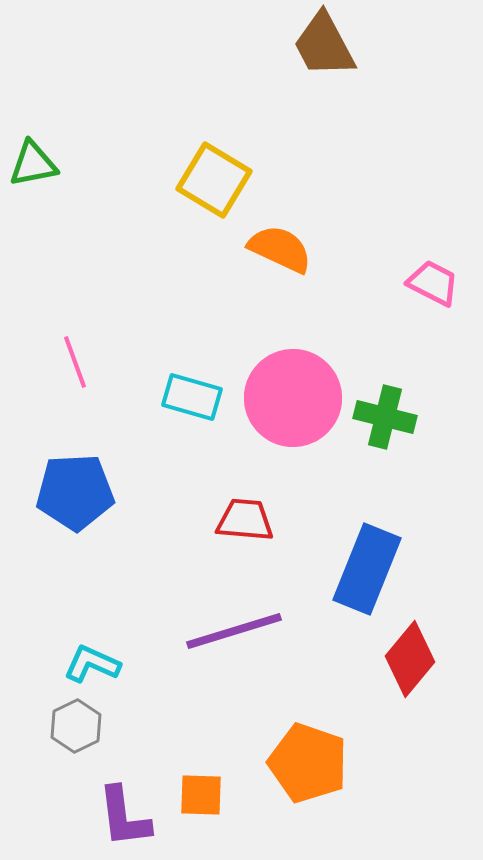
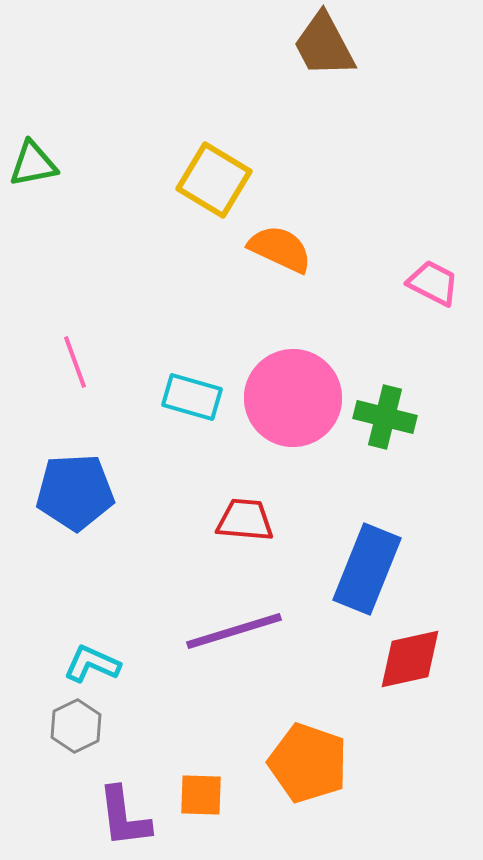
red diamond: rotated 38 degrees clockwise
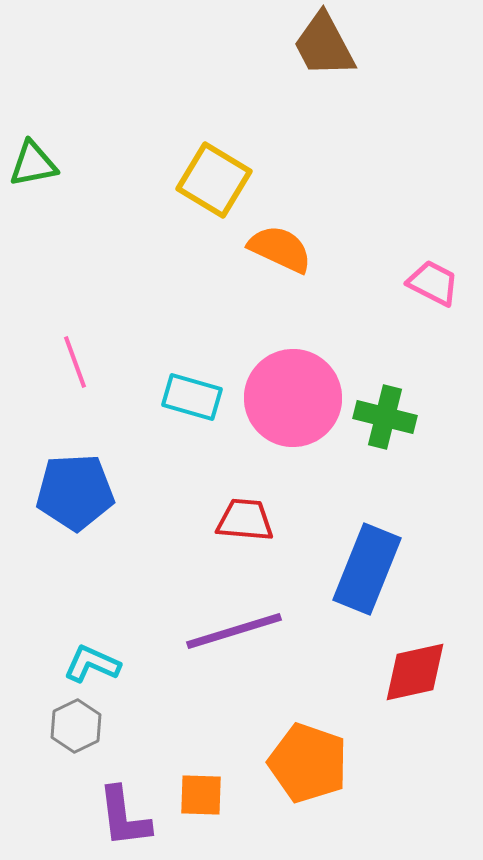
red diamond: moved 5 px right, 13 px down
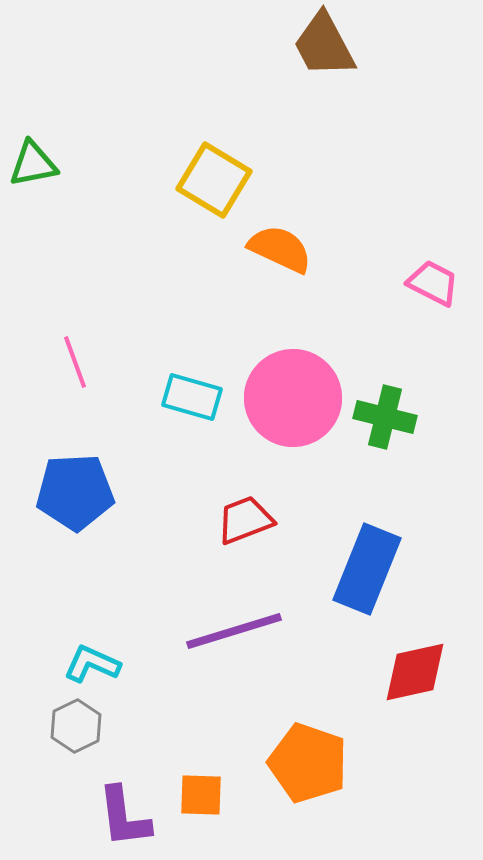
red trapezoid: rotated 26 degrees counterclockwise
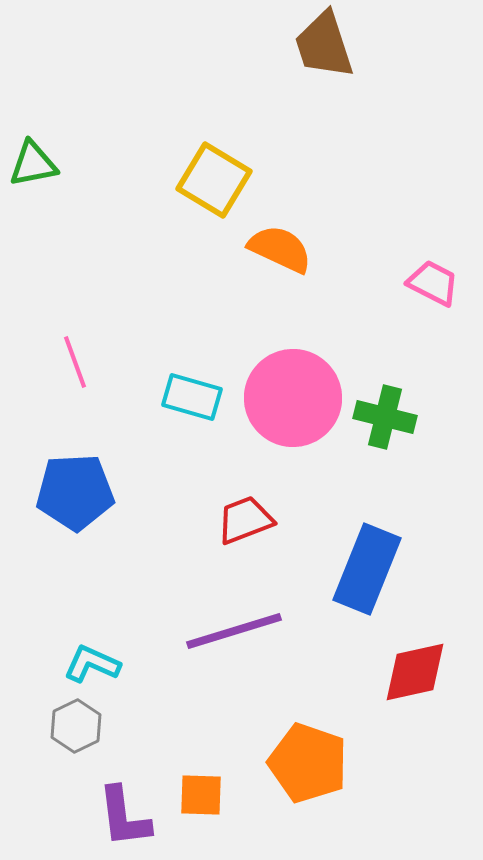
brown trapezoid: rotated 10 degrees clockwise
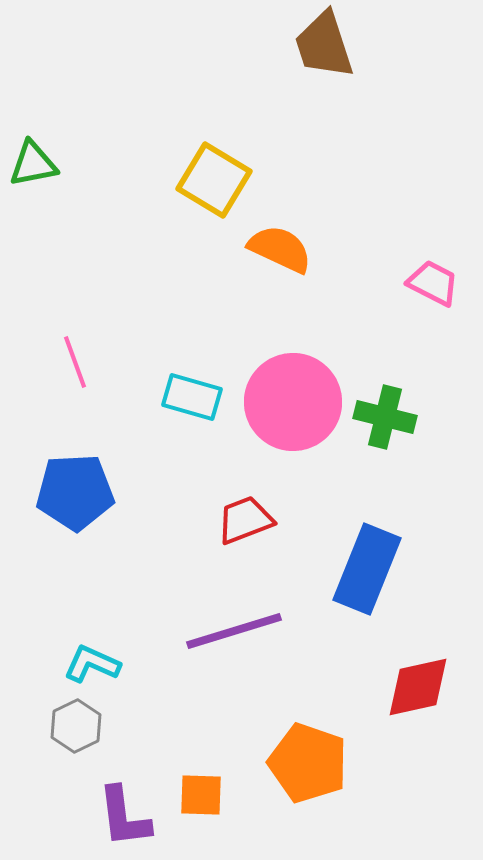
pink circle: moved 4 px down
red diamond: moved 3 px right, 15 px down
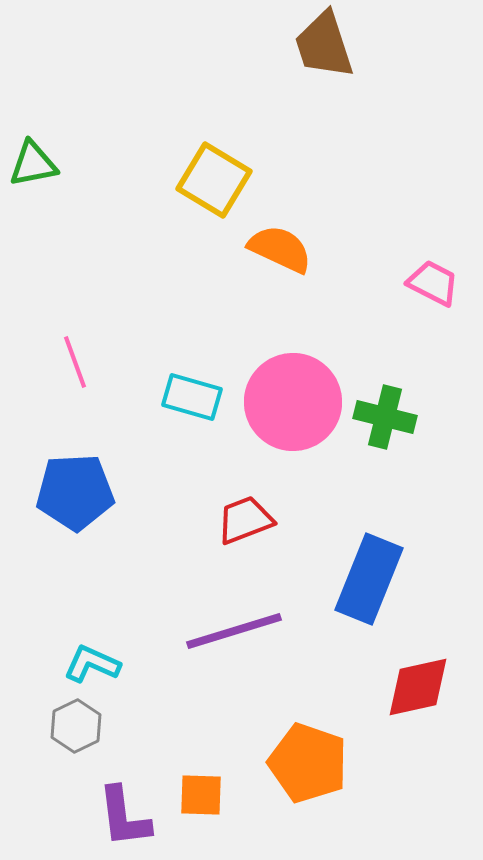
blue rectangle: moved 2 px right, 10 px down
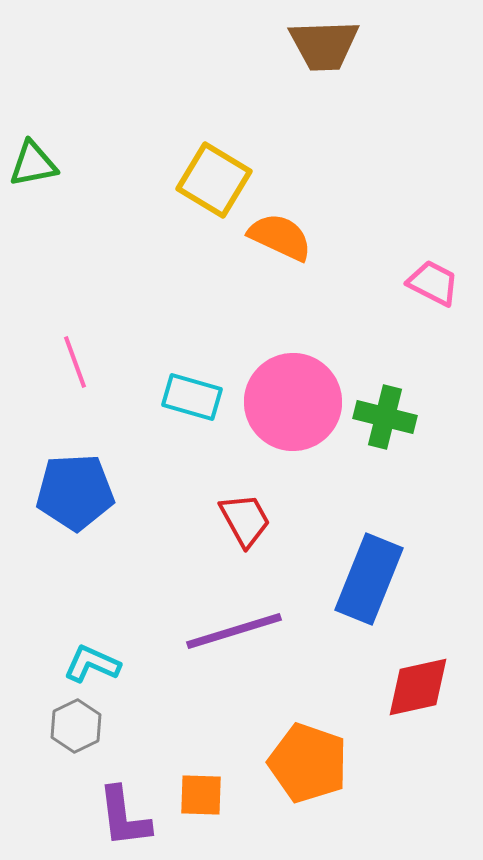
brown trapezoid: rotated 74 degrees counterclockwise
orange semicircle: moved 12 px up
red trapezoid: rotated 82 degrees clockwise
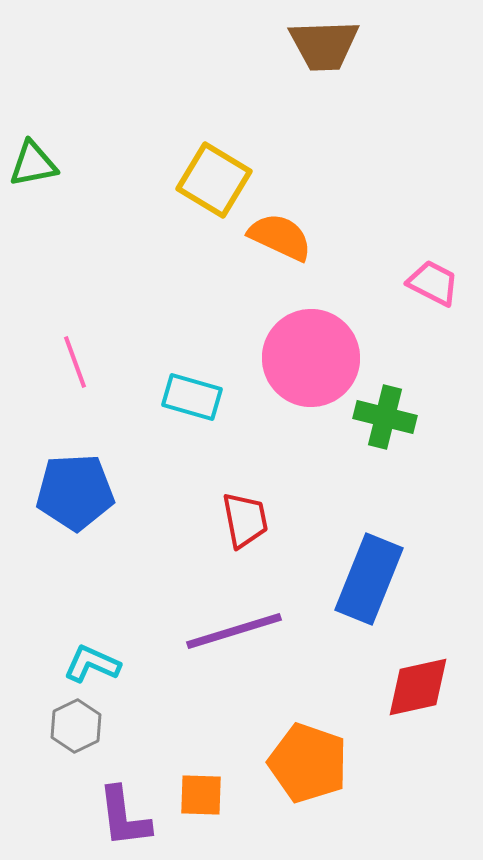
pink circle: moved 18 px right, 44 px up
red trapezoid: rotated 18 degrees clockwise
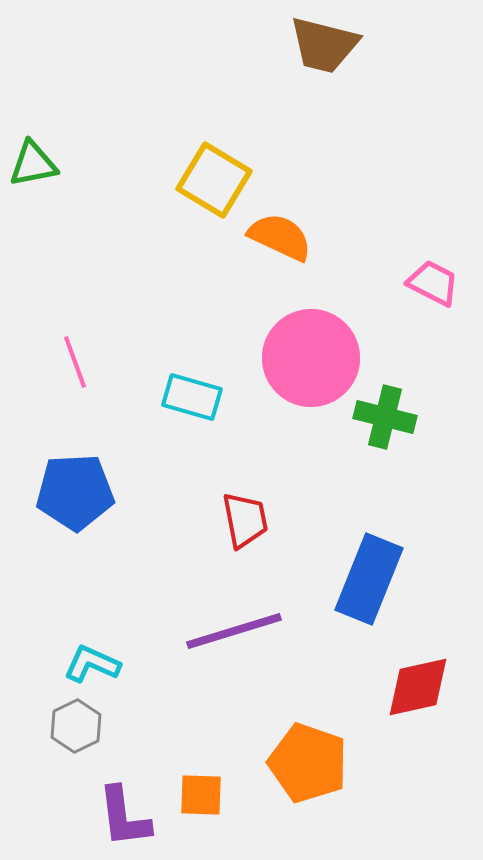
brown trapezoid: rotated 16 degrees clockwise
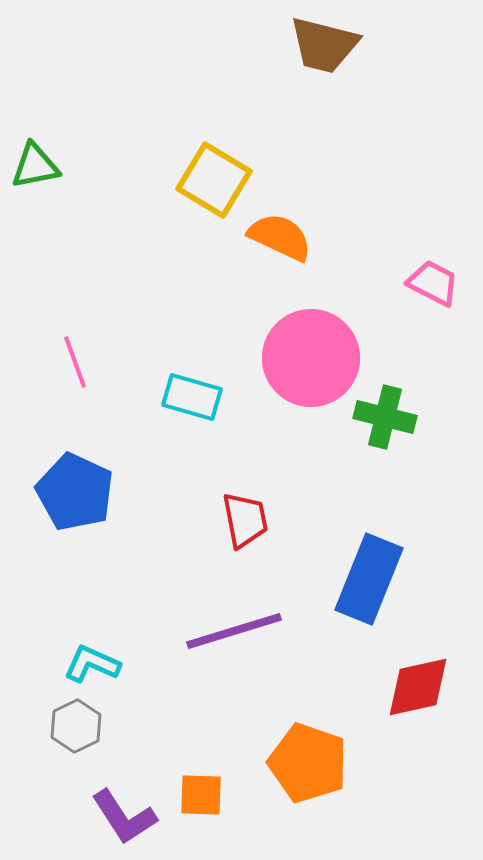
green triangle: moved 2 px right, 2 px down
blue pentagon: rotated 28 degrees clockwise
purple L-shape: rotated 26 degrees counterclockwise
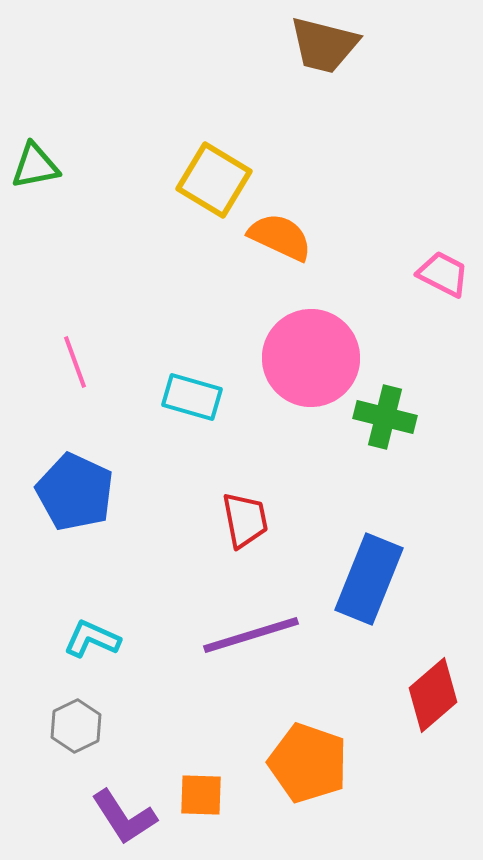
pink trapezoid: moved 10 px right, 9 px up
purple line: moved 17 px right, 4 px down
cyan L-shape: moved 25 px up
red diamond: moved 15 px right, 8 px down; rotated 28 degrees counterclockwise
